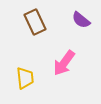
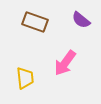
brown rectangle: rotated 45 degrees counterclockwise
pink arrow: moved 1 px right
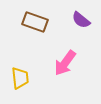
yellow trapezoid: moved 5 px left
